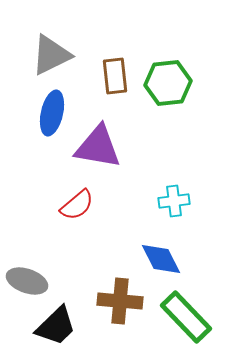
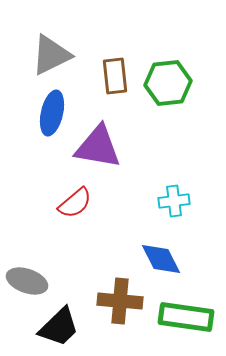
red semicircle: moved 2 px left, 2 px up
green rectangle: rotated 38 degrees counterclockwise
black trapezoid: moved 3 px right, 1 px down
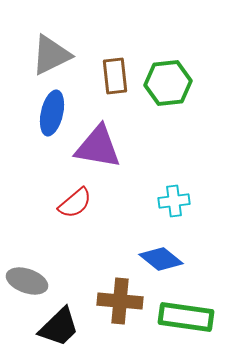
blue diamond: rotated 24 degrees counterclockwise
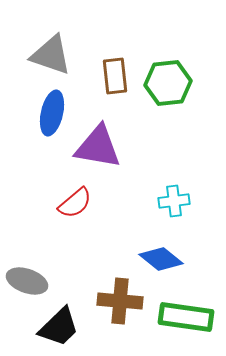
gray triangle: rotated 45 degrees clockwise
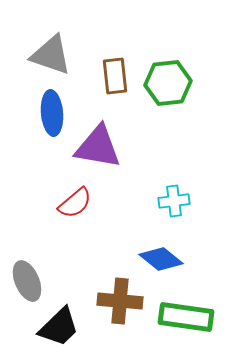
blue ellipse: rotated 18 degrees counterclockwise
gray ellipse: rotated 48 degrees clockwise
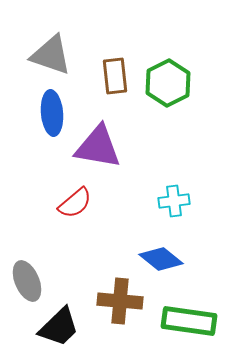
green hexagon: rotated 21 degrees counterclockwise
green rectangle: moved 3 px right, 4 px down
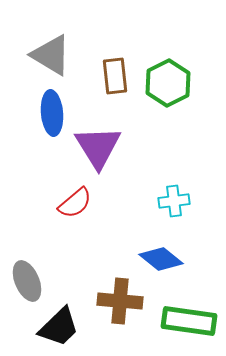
gray triangle: rotated 12 degrees clockwise
purple triangle: rotated 48 degrees clockwise
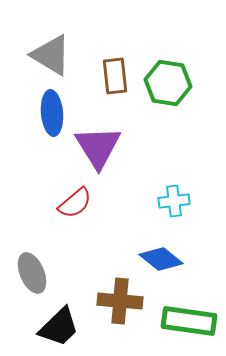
green hexagon: rotated 24 degrees counterclockwise
gray ellipse: moved 5 px right, 8 px up
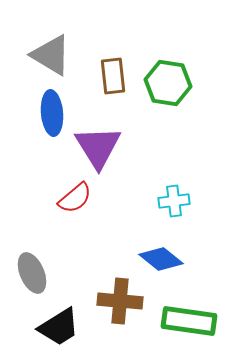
brown rectangle: moved 2 px left
red semicircle: moved 5 px up
black trapezoid: rotated 12 degrees clockwise
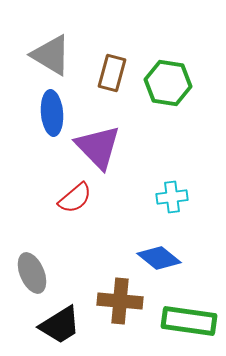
brown rectangle: moved 1 px left, 3 px up; rotated 21 degrees clockwise
purple triangle: rotated 12 degrees counterclockwise
cyan cross: moved 2 px left, 4 px up
blue diamond: moved 2 px left, 1 px up
black trapezoid: moved 1 px right, 2 px up
